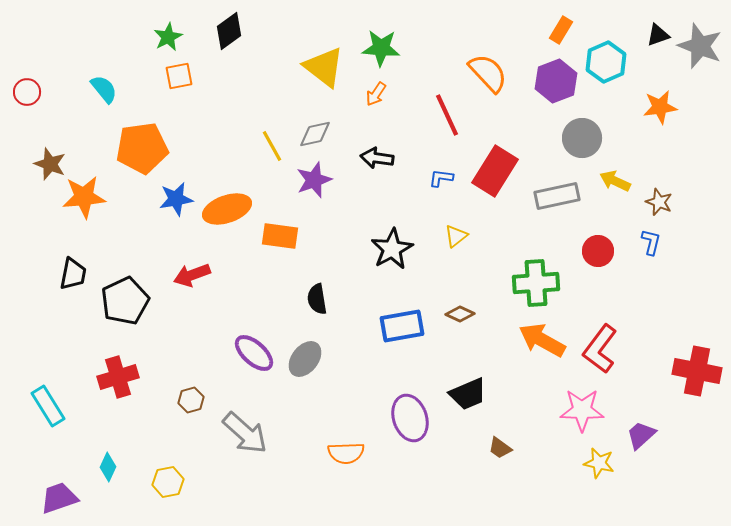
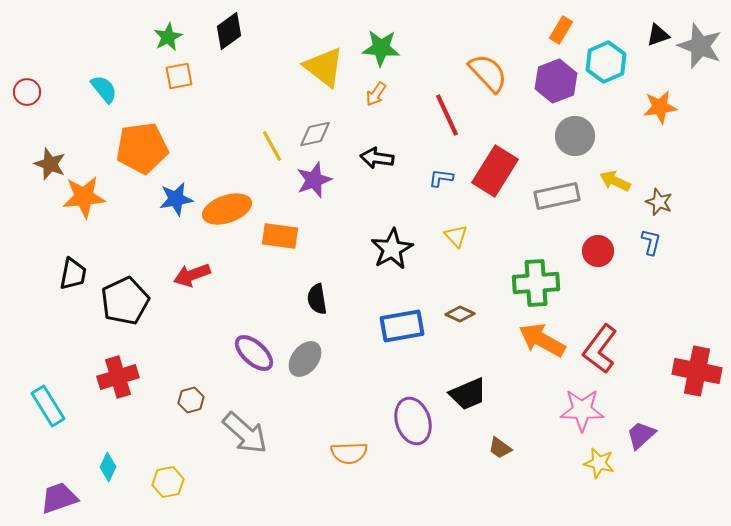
gray circle at (582, 138): moved 7 px left, 2 px up
yellow triangle at (456, 236): rotated 35 degrees counterclockwise
purple ellipse at (410, 418): moved 3 px right, 3 px down
orange semicircle at (346, 453): moved 3 px right
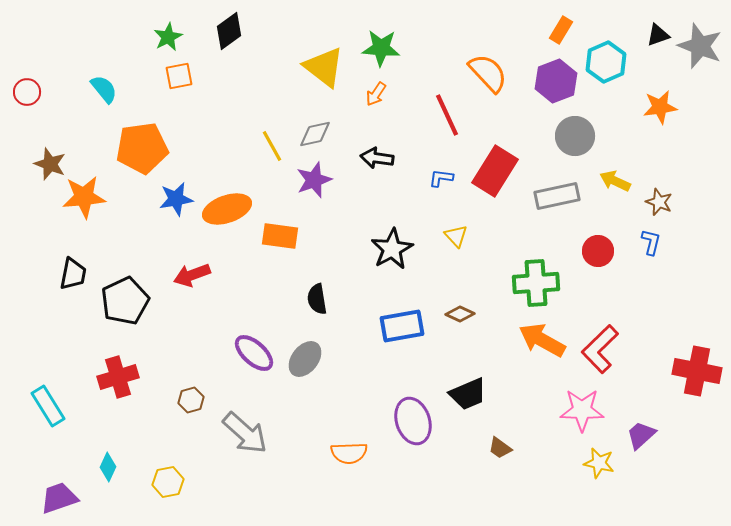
red L-shape at (600, 349): rotated 9 degrees clockwise
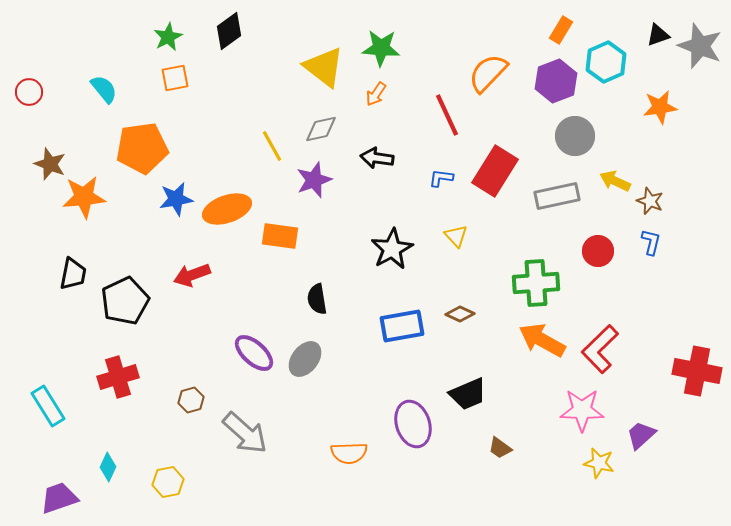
orange semicircle at (488, 73): rotated 93 degrees counterclockwise
orange square at (179, 76): moved 4 px left, 2 px down
red circle at (27, 92): moved 2 px right
gray diamond at (315, 134): moved 6 px right, 5 px up
brown star at (659, 202): moved 9 px left, 1 px up
purple ellipse at (413, 421): moved 3 px down
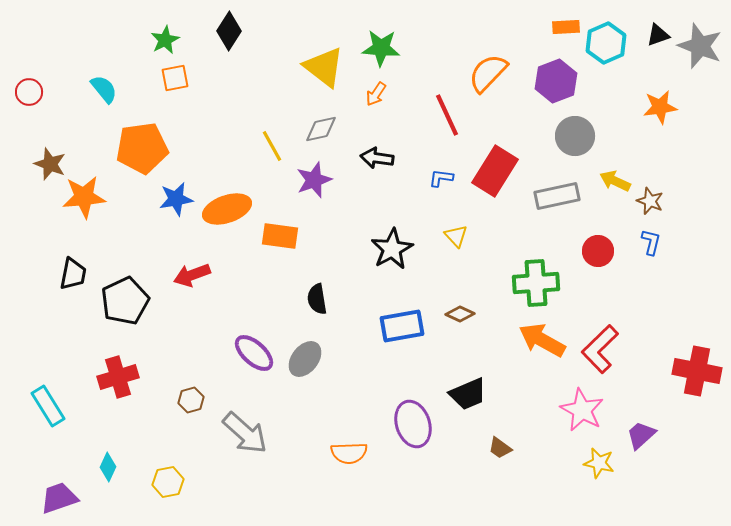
orange rectangle at (561, 30): moved 5 px right, 3 px up; rotated 56 degrees clockwise
black diamond at (229, 31): rotated 21 degrees counterclockwise
green star at (168, 37): moved 3 px left, 3 px down
cyan hexagon at (606, 62): moved 19 px up
pink star at (582, 410): rotated 27 degrees clockwise
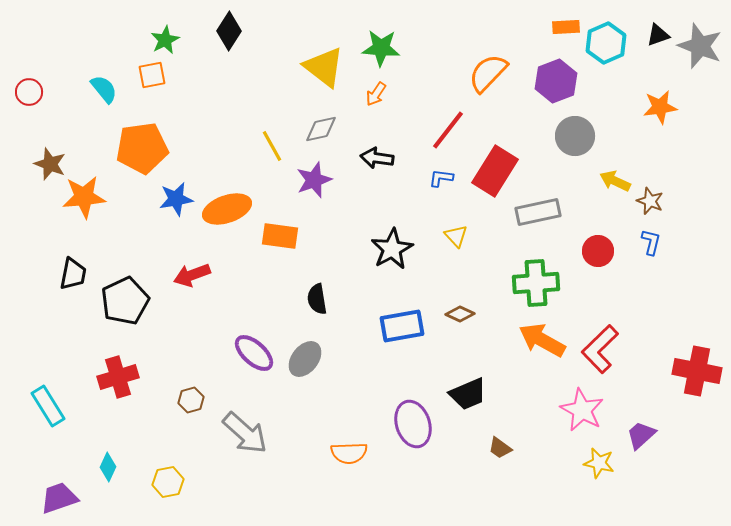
orange square at (175, 78): moved 23 px left, 3 px up
red line at (447, 115): moved 1 px right, 15 px down; rotated 63 degrees clockwise
gray rectangle at (557, 196): moved 19 px left, 16 px down
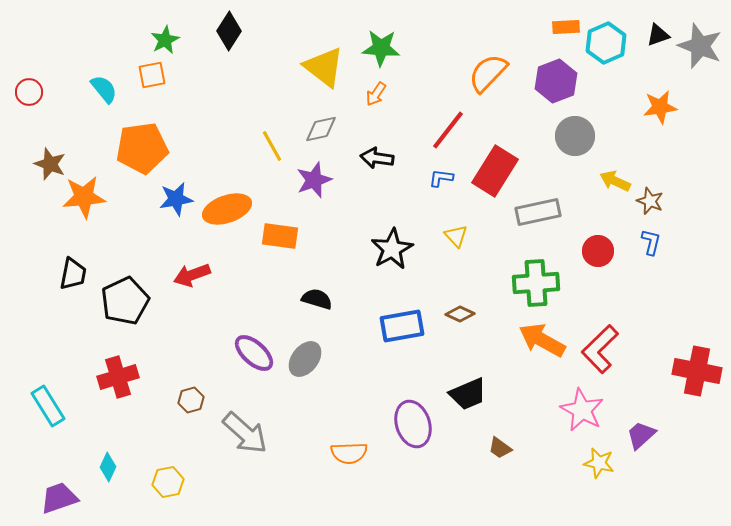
black semicircle at (317, 299): rotated 116 degrees clockwise
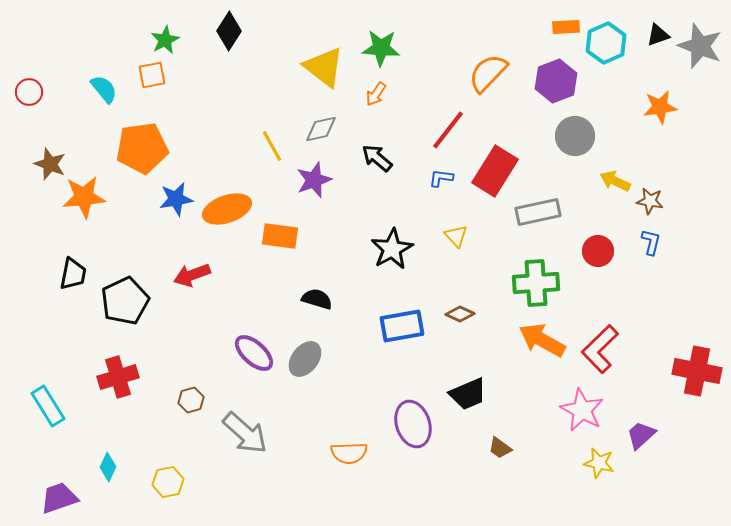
black arrow at (377, 158): rotated 32 degrees clockwise
brown star at (650, 201): rotated 12 degrees counterclockwise
